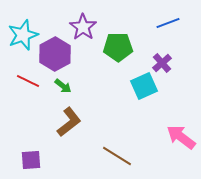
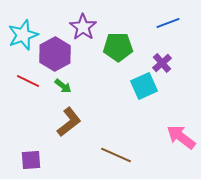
brown line: moved 1 px left, 1 px up; rotated 8 degrees counterclockwise
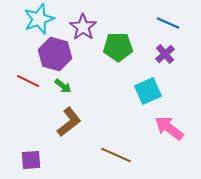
blue line: rotated 45 degrees clockwise
cyan star: moved 16 px right, 16 px up
purple hexagon: rotated 16 degrees counterclockwise
purple cross: moved 3 px right, 9 px up
cyan square: moved 4 px right, 5 px down
pink arrow: moved 12 px left, 9 px up
